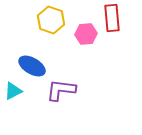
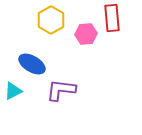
yellow hexagon: rotated 12 degrees clockwise
blue ellipse: moved 2 px up
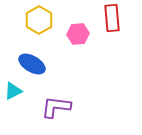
yellow hexagon: moved 12 px left
pink hexagon: moved 8 px left
purple L-shape: moved 5 px left, 17 px down
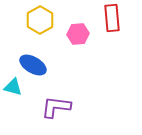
yellow hexagon: moved 1 px right
blue ellipse: moved 1 px right, 1 px down
cyan triangle: moved 4 px up; rotated 42 degrees clockwise
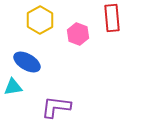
pink hexagon: rotated 25 degrees clockwise
blue ellipse: moved 6 px left, 3 px up
cyan triangle: rotated 24 degrees counterclockwise
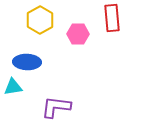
pink hexagon: rotated 20 degrees counterclockwise
blue ellipse: rotated 28 degrees counterclockwise
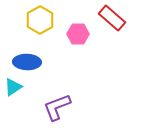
red rectangle: rotated 44 degrees counterclockwise
cyan triangle: rotated 24 degrees counterclockwise
purple L-shape: moved 1 px right; rotated 28 degrees counterclockwise
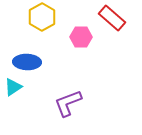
yellow hexagon: moved 2 px right, 3 px up
pink hexagon: moved 3 px right, 3 px down
purple L-shape: moved 11 px right, 4 px up
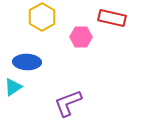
red rectangle: rotated 28 degrees counterclockwise
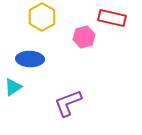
pink hexagon: moved 3 px right; rotated 15 degrees counterclockwise
blue ellipse: moved 3 px right, 3 px up
